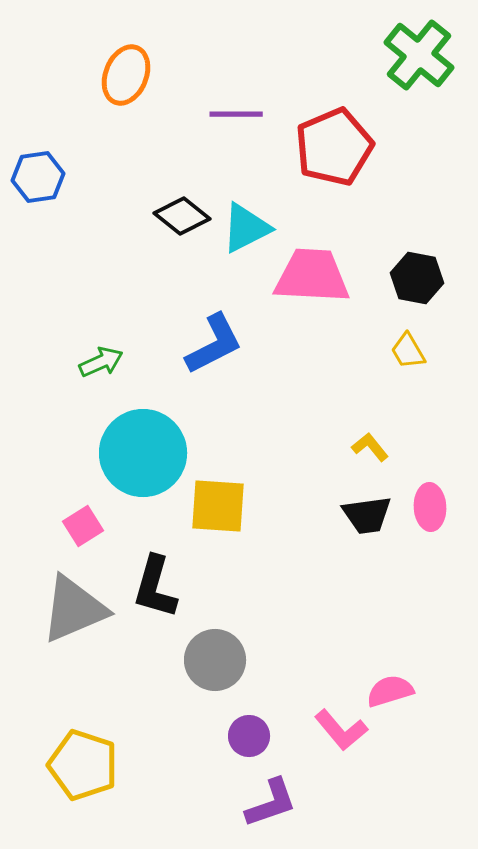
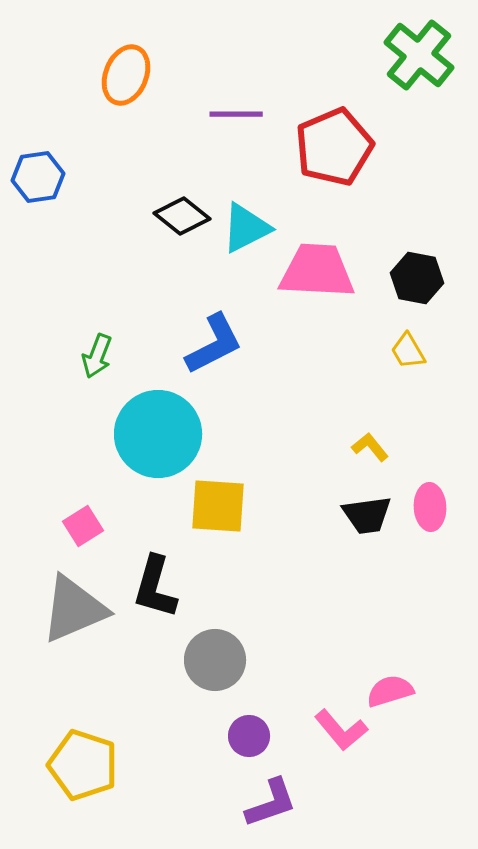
pink trapezoid: moved 5 px right, 5 px up
green arrow: moved 4 px left, 6 px up; rotated 135 degrees clockwise
cyan circle: moved 15 px right, 19 px up
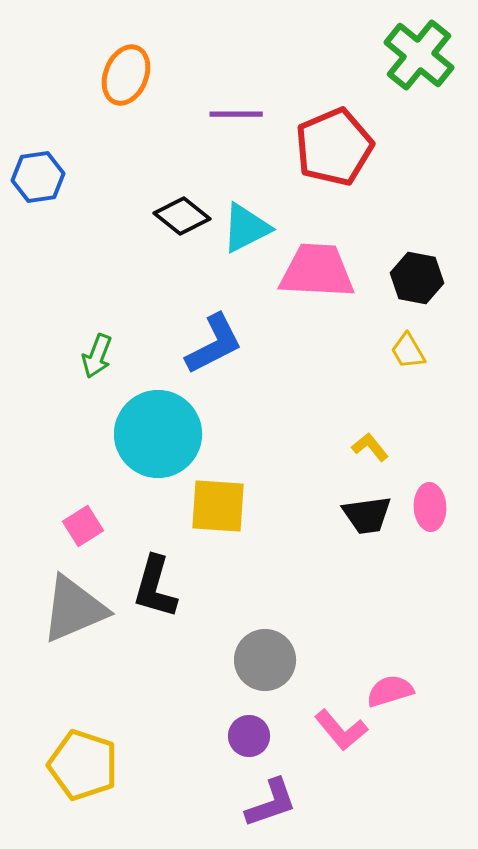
gray circle: moved 50 px right
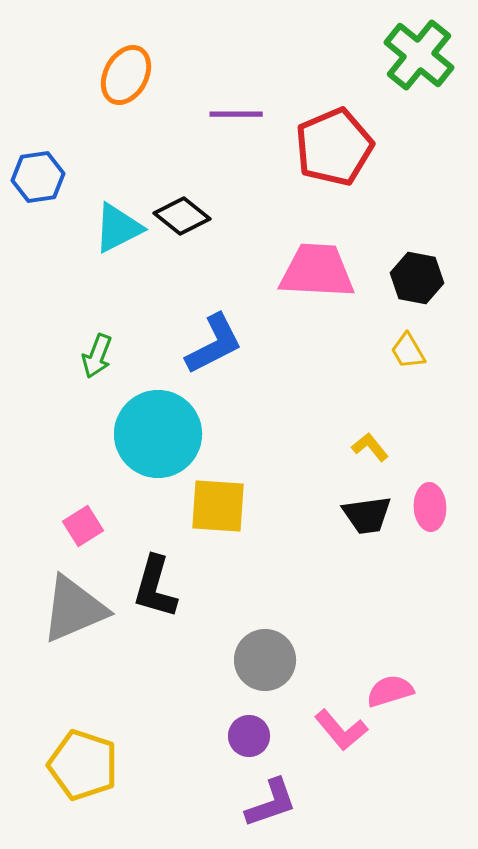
orange ellipse: rotated 6 degrees clockwise
cyan triangle: moved 128 px left
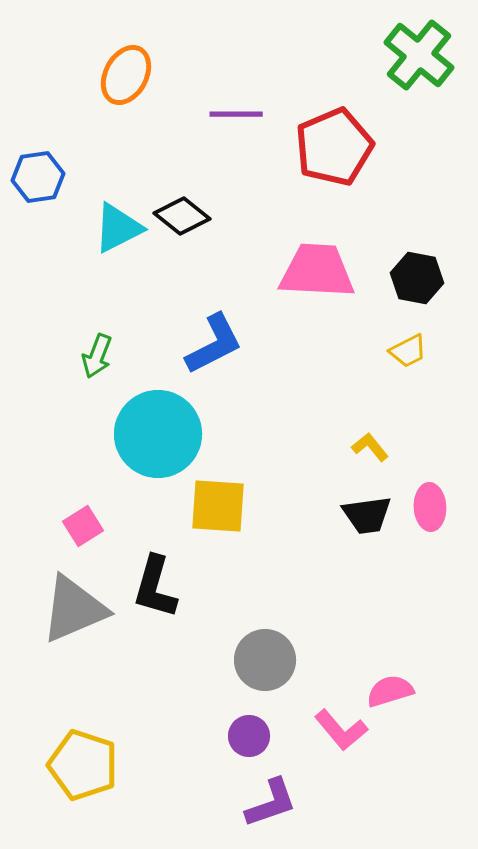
yellow trapezoid: rotated 87 degrees counterclockwise
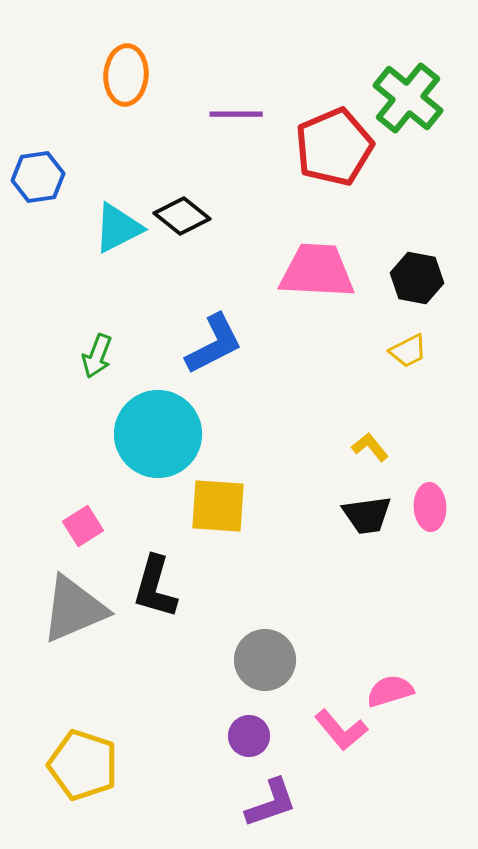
green cross: moved 11 px left, 43 px down
orange ellipse: rotated 24 degrees counterclockwise
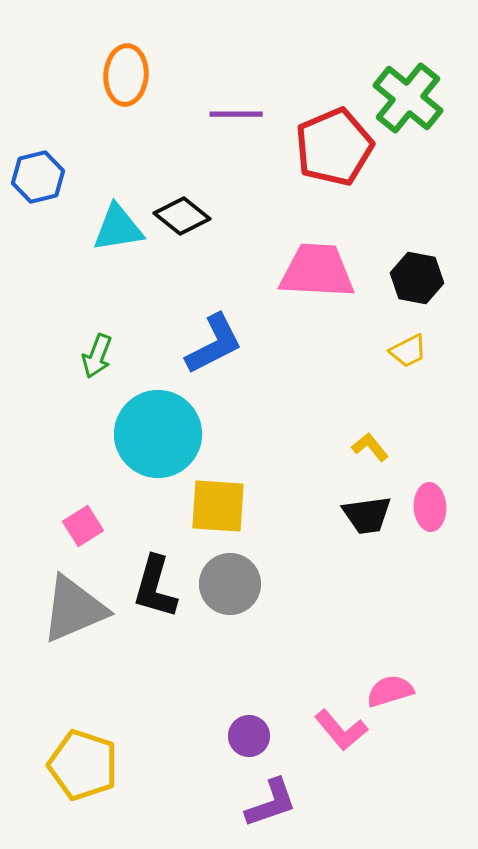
blue hexagon: rotated 6 degrees counterclockwise
cyan triangle: rotated 18 degrees clockwise
gray circle: moved 35 px left, 76 px up
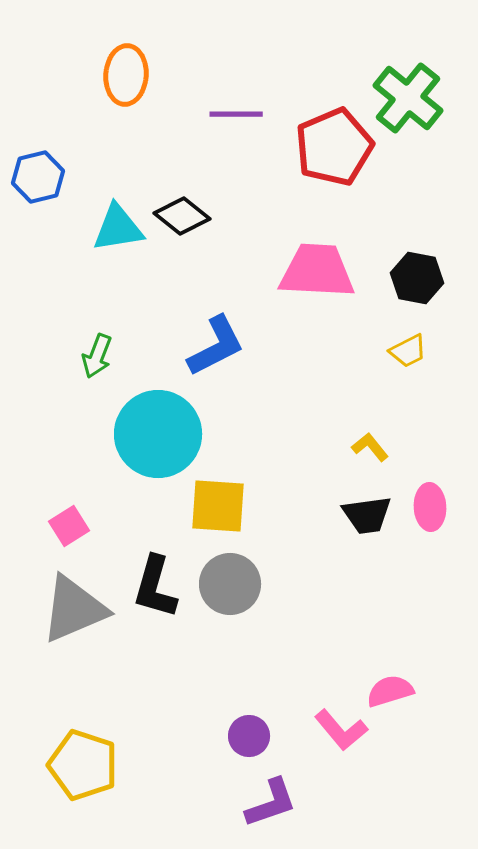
blue L-shape: moved 2 px right, 2 px down
pink square: moved 14 px left
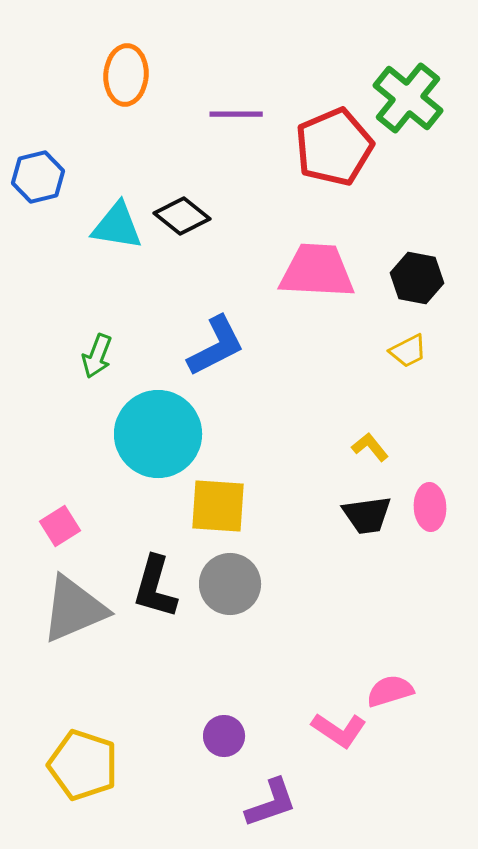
cyan triangle: moved 1 px left, 2 px up; rotated 18 degrees clockwise
pink square: moved 9 px left
pink L-shape: moved 2 px left; rotated 16 degrees counterclockwise
purple circle: moved 25 px left
